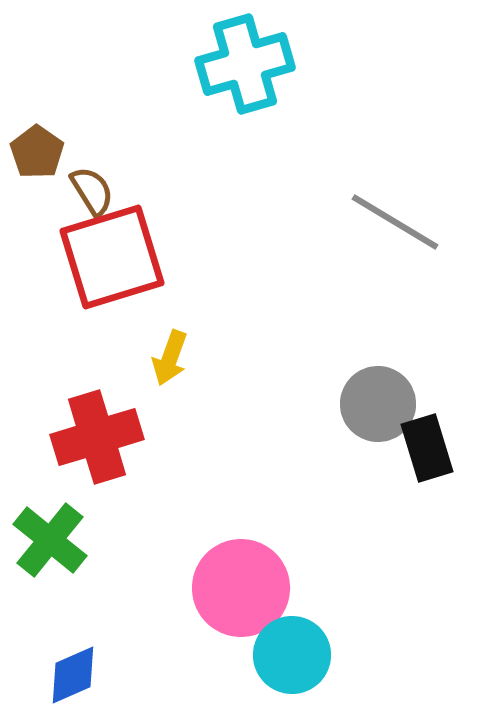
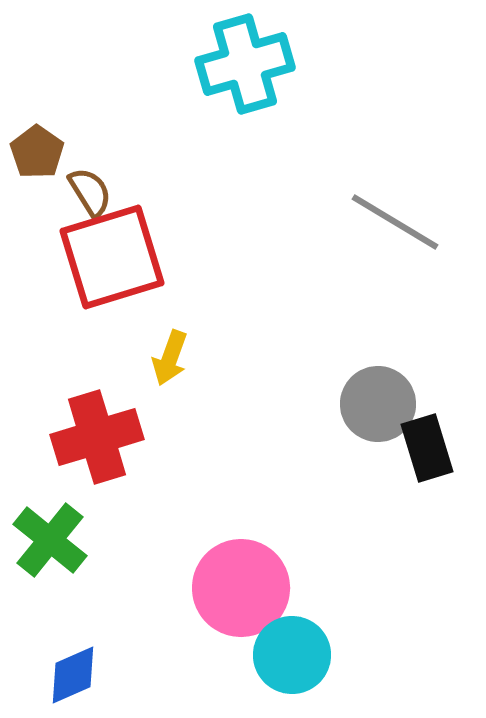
brown semicircle: moved 2 px left, 1 px down
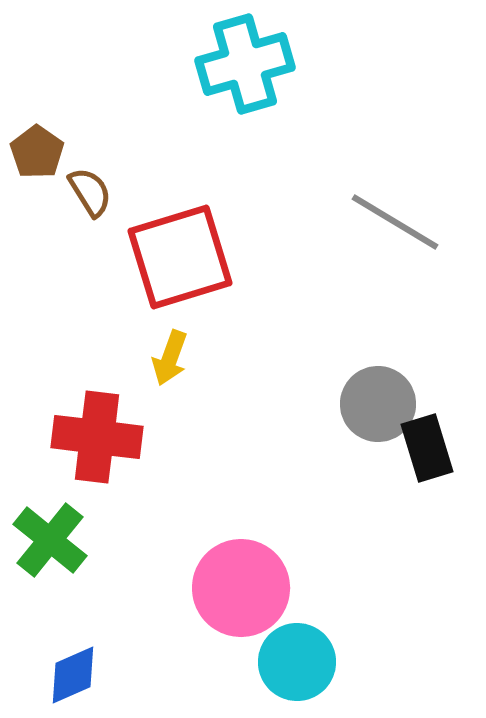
red square: moved 68 px right
red cross: rotated 24 degrees clockwise
cyan circle: moved 5 px right, 7 px down
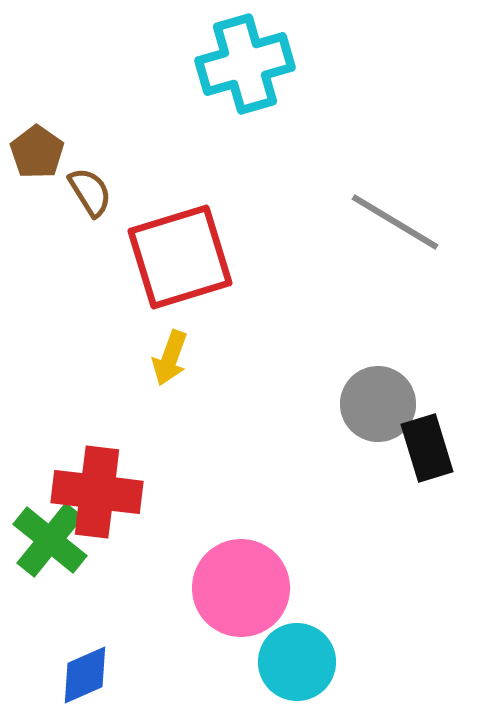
red cross: moved 55 px down
blue diamond: moved 12 px right
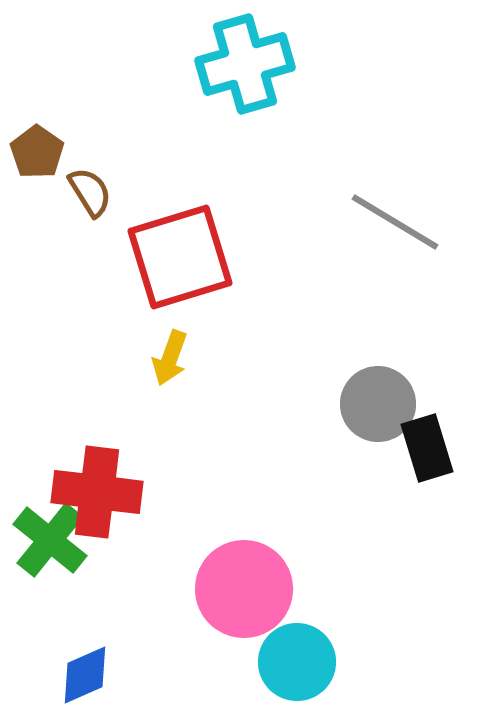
pink circle: moved 3 px right, 1 px down
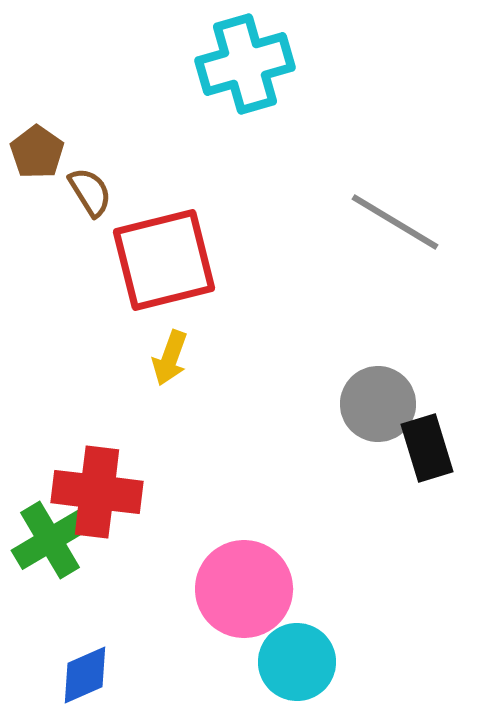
red square: moved 16 px left, 3 px down; rotated 3 degrees clockwise
green cross: rotated 20 degrees clockwise
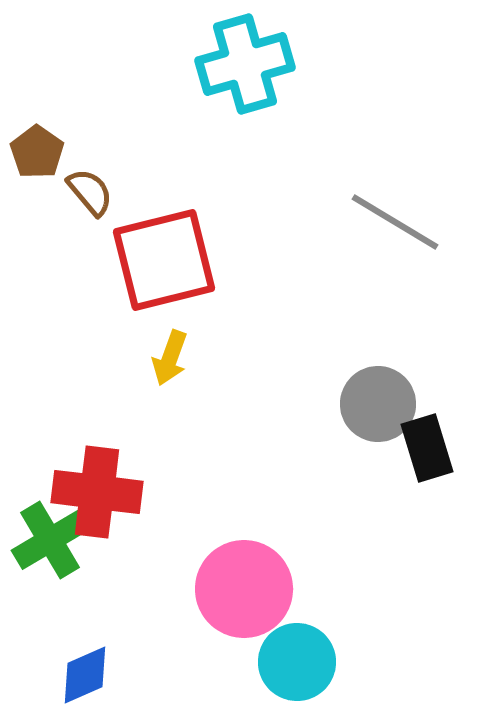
brown semicircle: rotated 8 degrees counterclockwise
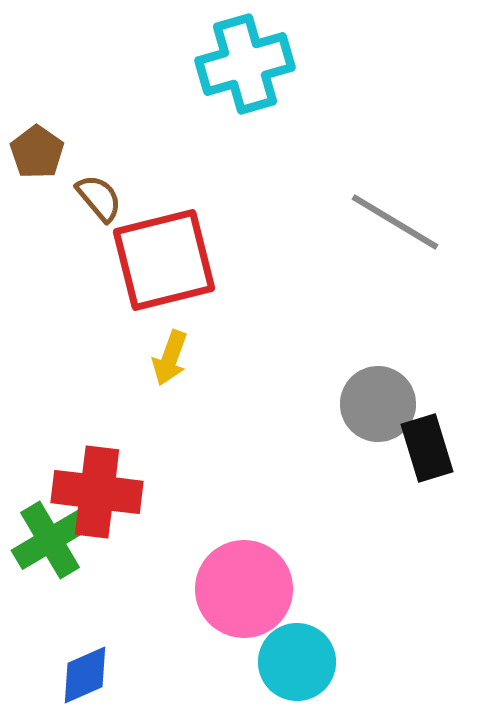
brown semicircle: moved 9 px right, 6 px down
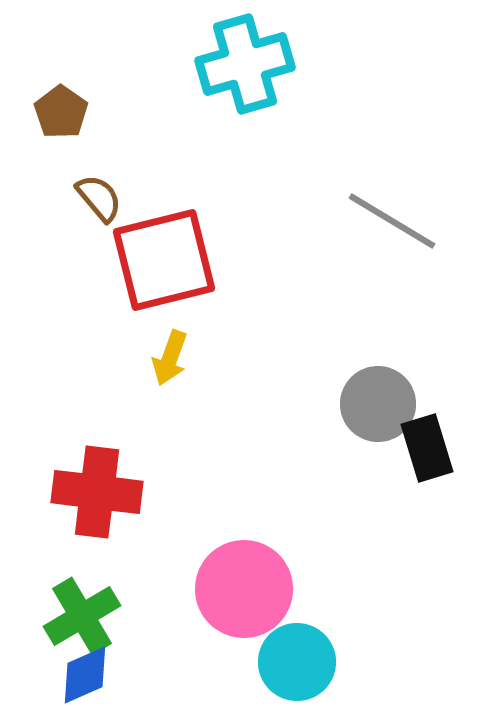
brown pentagon: moved 24 px right, 40 px up
gray line: moved 3 px left, 1 px up
green cross: moved 32 px right, 76 px down
